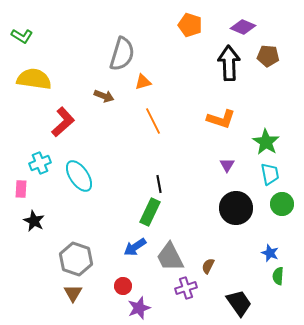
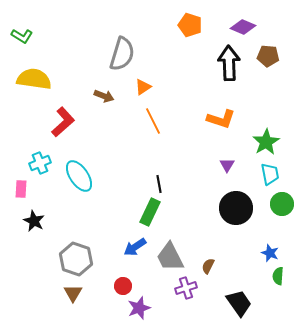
orange triangle: moved 5 px down; rotated 18 degrees counterclockwise
green star: rotated 8 degrees clockwise
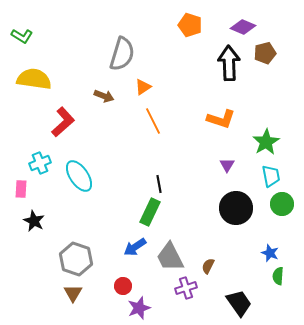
brown pentagon: moved 3 px left, 3 px up; rotated 20 degrees counterclockwise
cyan trapezoid: moved 1 px right, 2 px down
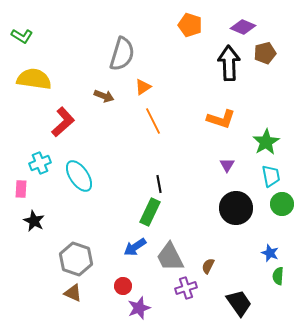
brown triangle: rotated 36 degrees counterclockwise
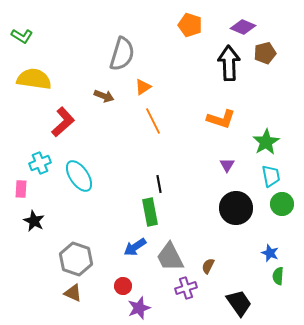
green rectangle: rotated 36 degrees counterclockwise
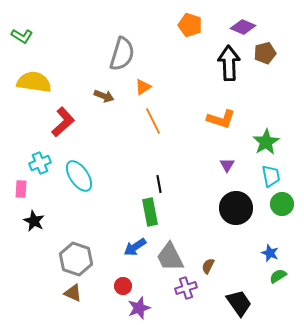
yellow semicircle: moved 3 px down
green semicircle: rotated 54 degrees clockwise
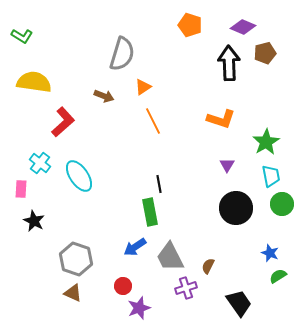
cyan cross: rotated 30 degrees counterclockwise
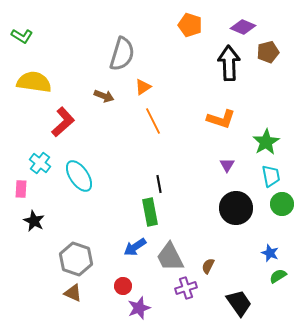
brown pentagon: moved 3 px right, 1 px up
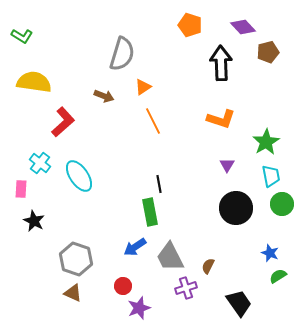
purple diamond: rotated 25 degrees clockwise
black arrow: moved 8 px left
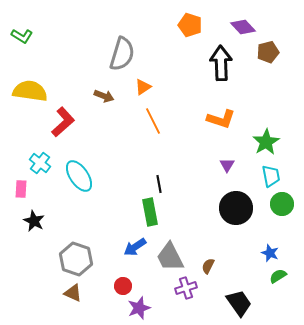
yellow semicircle: moved 4 px left, 9 px down
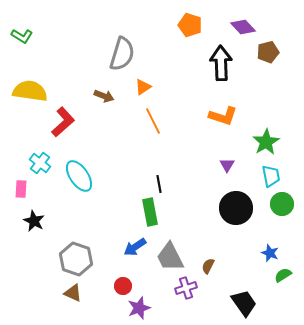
orange L-shape: moved 2 px right, 3 px up
green semicircle: moved 5 px right, 1 px up
black trapezoid: moved 5 px right
